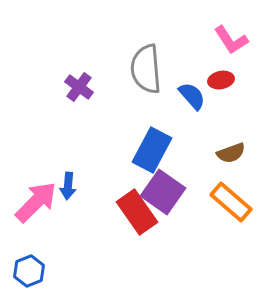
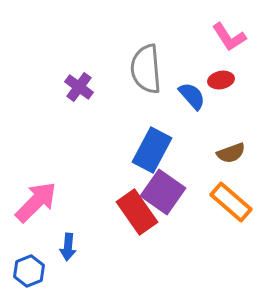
pink L-shape: moved 2 px left, 3 px up
blue arrow: moved 61 px down
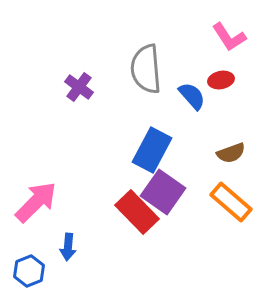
red rectangle: rotated 9 degrees counterclockwise
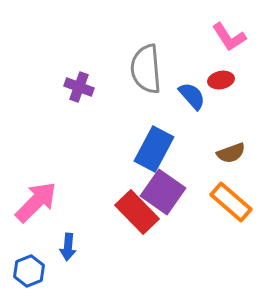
purple cross: rotated 16 degrees counterclockwise
blue rectangle: moved 2 px right, 1 px up
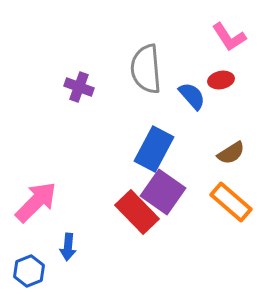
brown semicircle: rotated 12 degrees counterclockwise
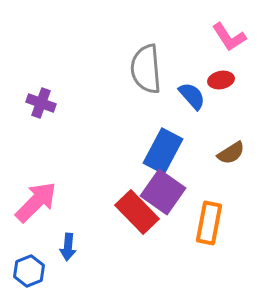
purple cross: moved 38 px left, 16 px down
blue rectangle: moved 9 px right, 2 px down
orange rectangle: moved 22 px left, 21 px down; rotated 60 degrees clockwise
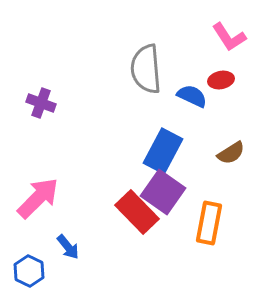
blue semicircle: rotated 24 degrees counterclockwise
pink arrow: moved 2 px right, 4 px up
blue arrow: rotated 44 degrees counterclockwise
blue hexagon: rotated 12 degrees counterclockwise
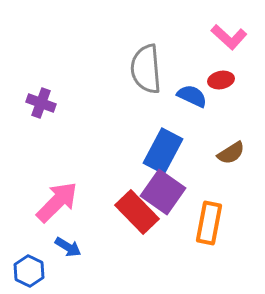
pink L-shape: rotated 15 degrees counterclockwise
pink arrow: moved 19 px right, 4 px down
blue arrow: rotated 20 degrees counterclockwise
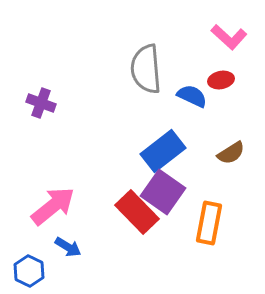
blue rectangle: rotated 24 degrees clockwise
pink arrow: moved 4 px left, 4 px down; rotated 6 degrees clockwise
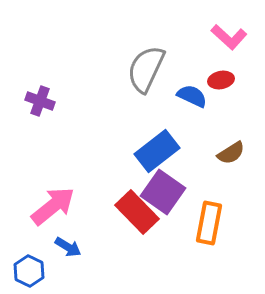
gray semicircle: rotated 30 degrees clockwise
purple cross: moved 1 px left, 2 px up
blue rectangle: moved 6 px left
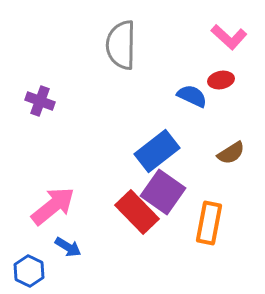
gray semicircle: moved 25 px left, 24 px up; rotated 24 degrees counterclockwise
